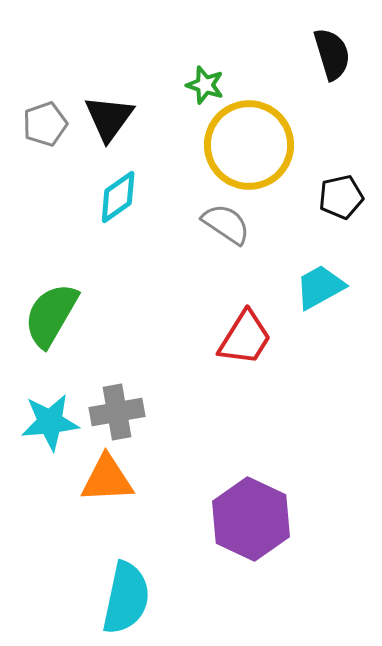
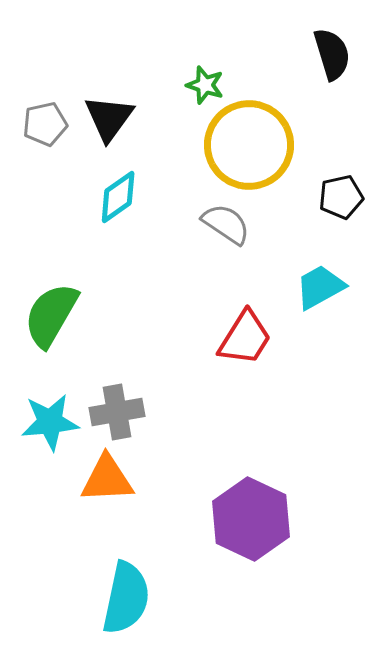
gray pentagon: rotated 6 degrees clockwise
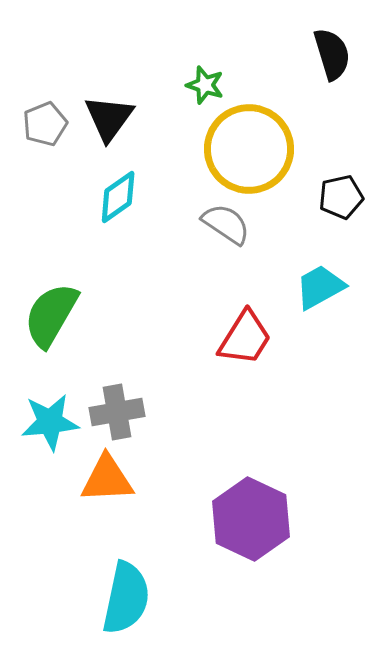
gray pentagon: rotated 9 degrees counterclockwise
yellow circle: moved 4 px down
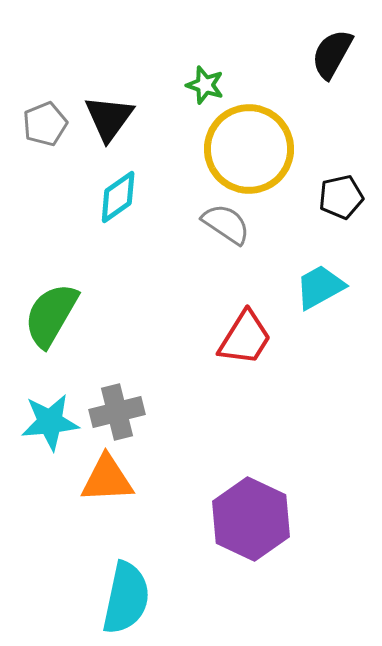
black semicircle: rotated 134 degrees counterclockwise
gray cross: rotated 4 degrees counterclockwise
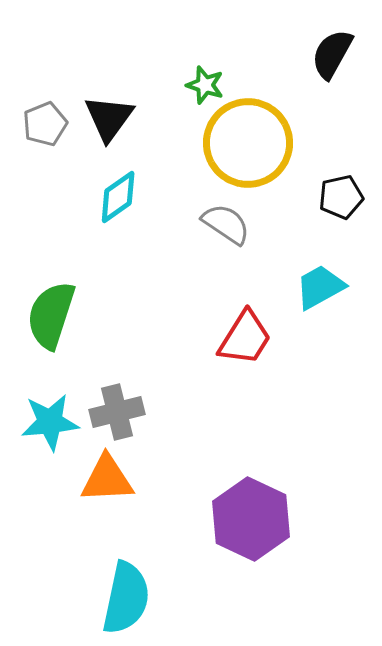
yellow circle: moved 1 px left, 6 px up
green semicircle: rotated 12 degrees counterclockwise
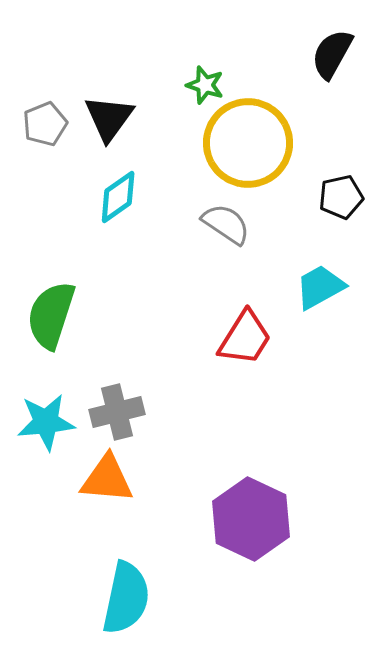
cyan star: moved 4 px left
orange triangle: rotated 8 degrees clockwise
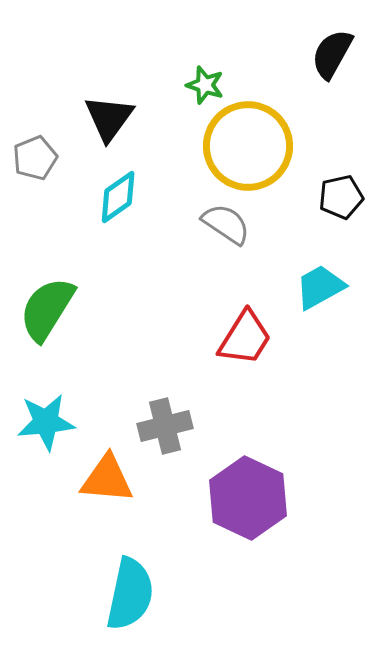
gray pentagon: moved 10 px left, 34 px down
yellow circle: moved 3 px down
green semicircle: moved 4 px left, 6 px up; rotated 14 degrees clockwise
gray cross: moved 48 px right, 14 px down
purple hexagon: moved 3 px left, 21 px up
cyan semicircle: moved 4 px right, 4 px up
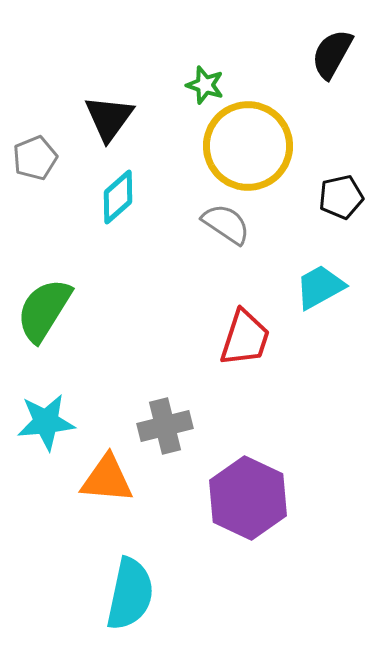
cyan diamond: rotated 6 degrees counterclockwise
green semicircle: moved 3 px left, 1 px down
red trapezoid: rotated 14 degrees counterclockwise
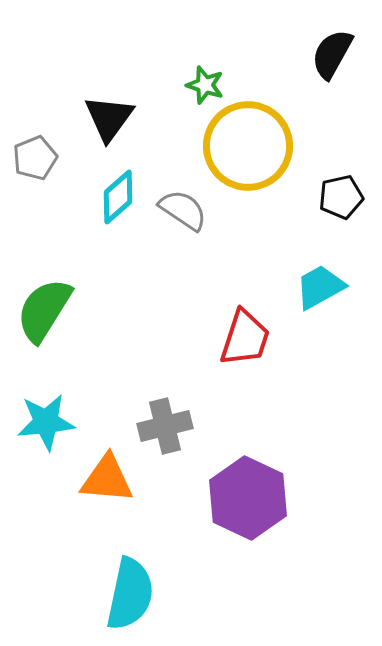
gray semicircle: moved 43 px left, 14 px up
